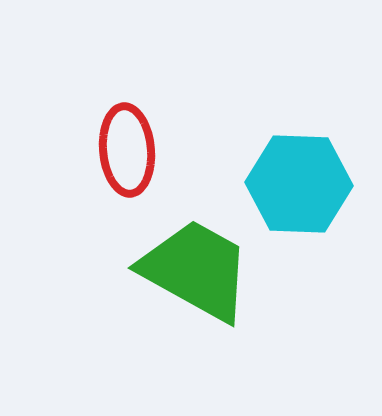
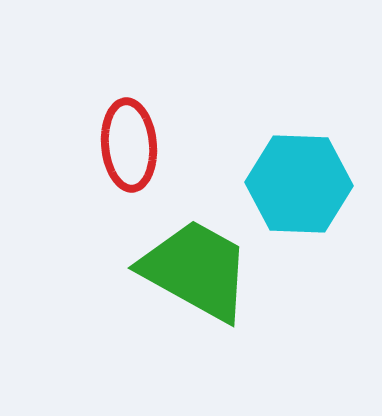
red ellipse: moved 2 px right, 5 px up
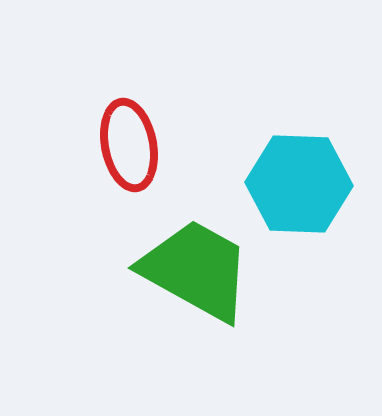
red ellipse: rotated 6 degrees counterclockwise
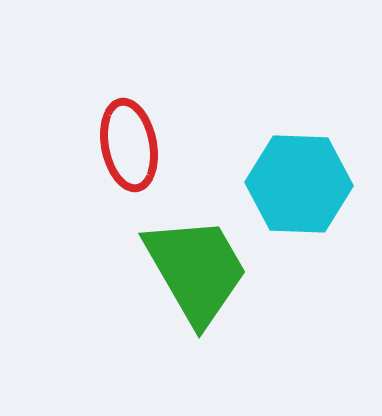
green trapezoid: rotated 31 degrees clockwise
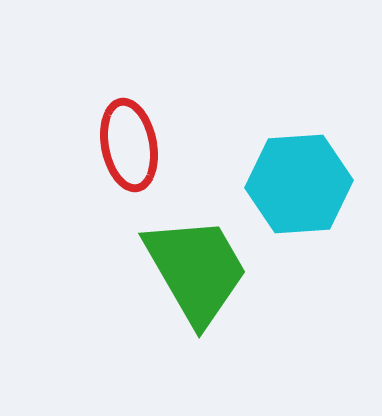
cyan hexagon: rotated 6 degrees counterclockwise
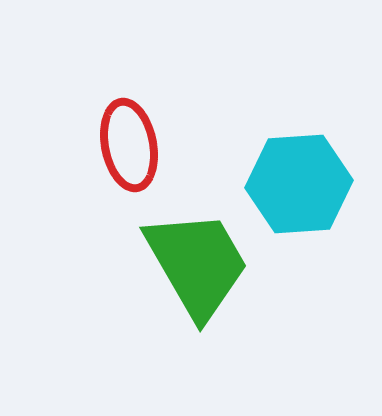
green trapezoid: moved 1 px right, 6 px up
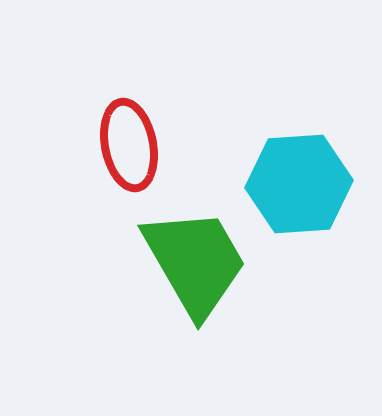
green trapezoid: moved 2 px left, 2 px up
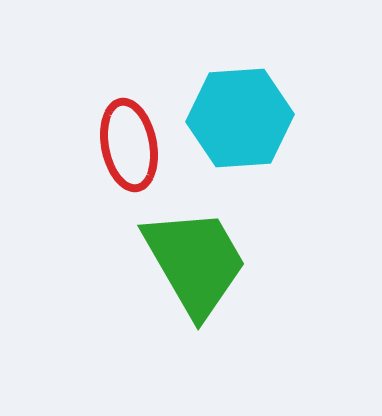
cyan hexagon: moved 59 px left, 66 px up
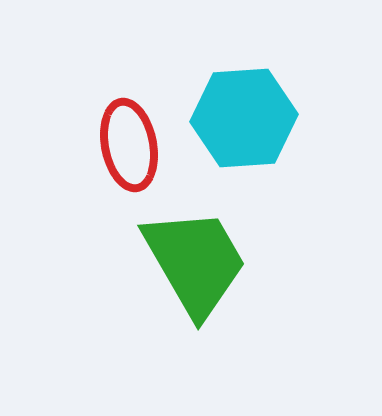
cyan hexagon: moved 4 px right
